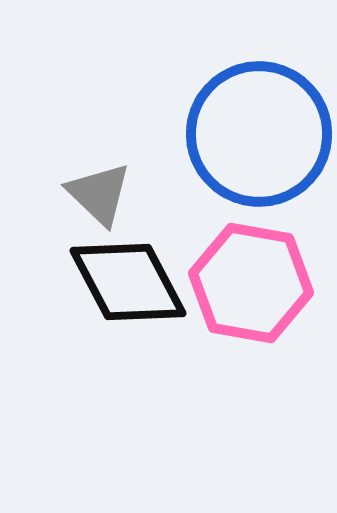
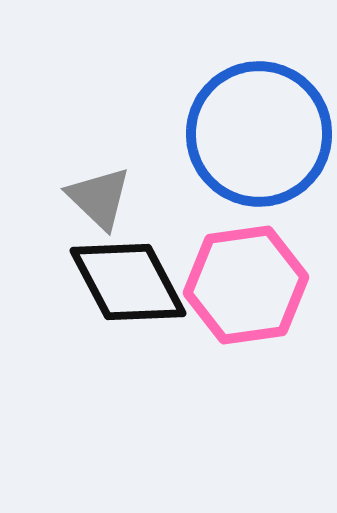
gray triangle: moved 4 px down
pink hexagon: moved 5 px left, 2 px down; rotated 18 degrees counterclockwise
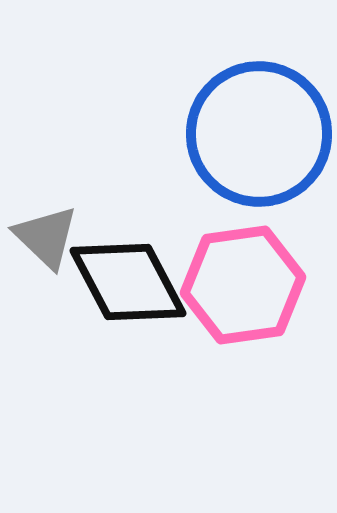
gray triangle: moved 53 px left, 39 px down
pink hexagon: moved 3 px left
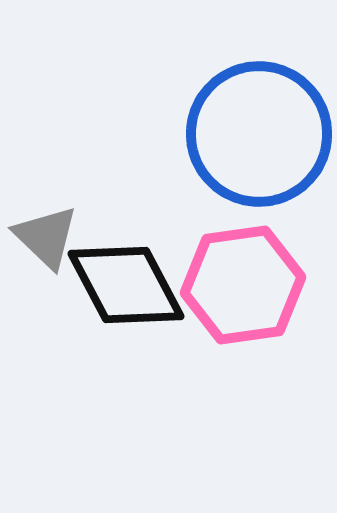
black diamond: moved 2 px left, 3 px down
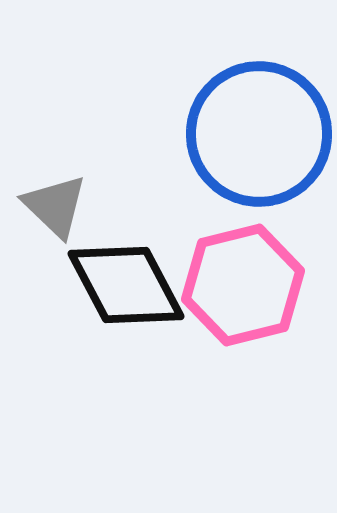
gray triangle: moved 9 px right, 31 px up
pink hexagon: rotated 6 degrees counterclockwise
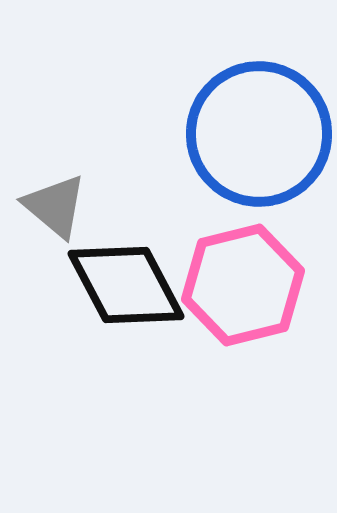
gray triangle: rotated 4 degrees counterclockwise
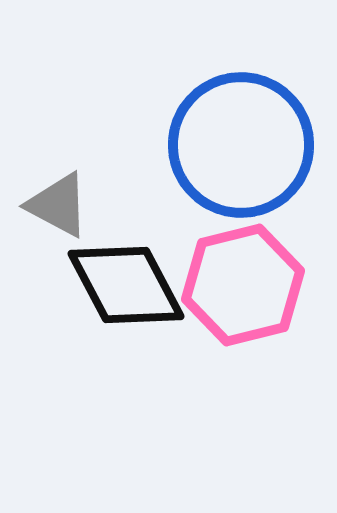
blue circle: moved 18 px left, 11 px down
gray triangle: moved 3 px right, 1 px up; rotated 12 degrees counterclockwise
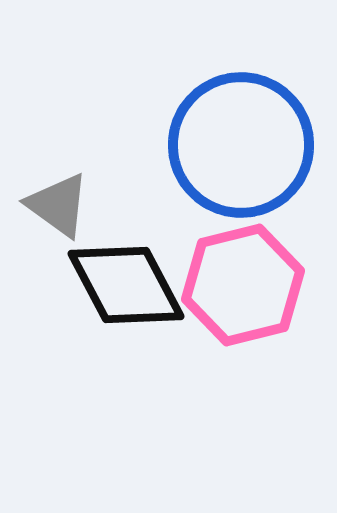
gray triangle: rotated 8 degrees clockwise
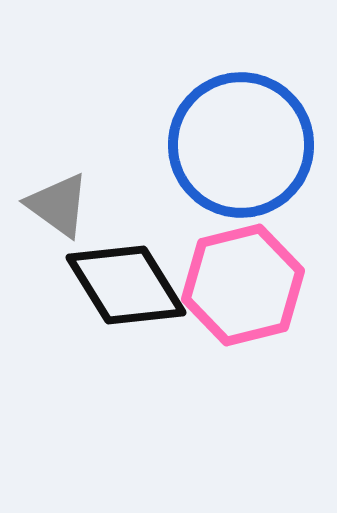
black diamond: rotated 4 degrees counterclockwise
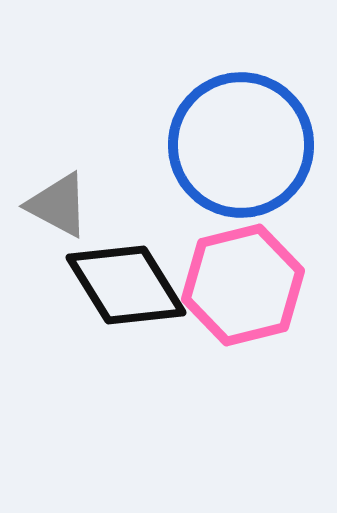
gray triangle: rotated 8 degrees counterclockwise
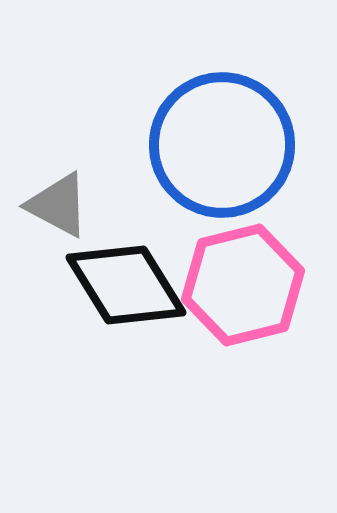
blue circle: moved 19 px left
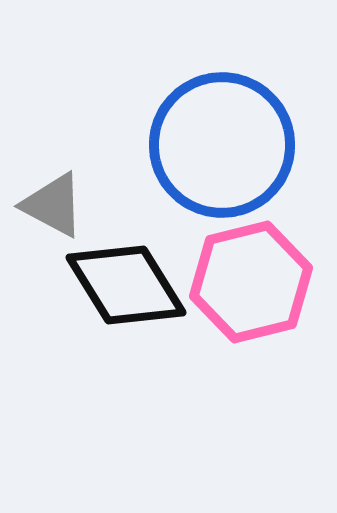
gray triangle: moved 5 px left
pink hexagon: moved 8 px right, 3 px up
